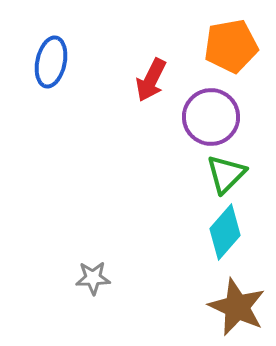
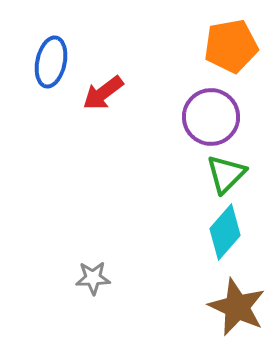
red arrow: moved 48 px left, 13 px down; rotated 27 degrees clockwise
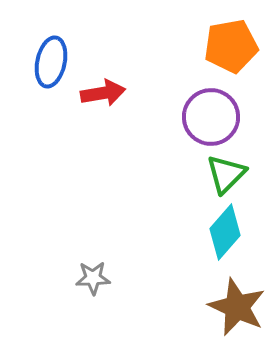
red arrow: rotated 153 degrees counterclockwise
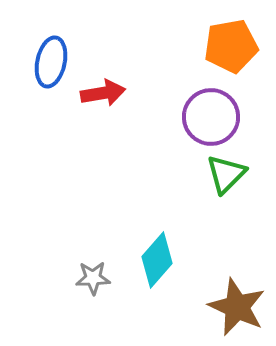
cyan diamond: moved 68 px left, 28 px down
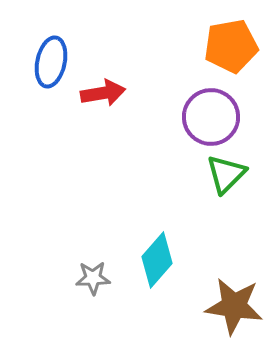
brown star: moved 3 px left, 1 px up; rotated 16 degrees counterclockwise
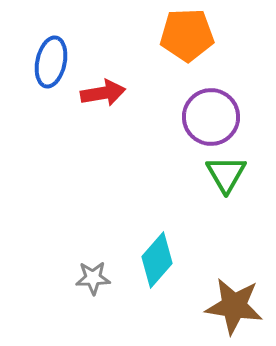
orange pentagon: moved 44 px left, 11 px up; rotated 8 degrees clockwise
green triangle: rotated 15 degrees counterclockwise
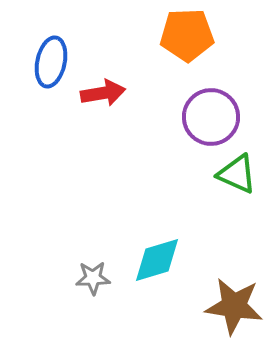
green triangle: moved 11 px right; rotated 36 degrees counterclockwise
cyan diamond: rotated 32 degrees clockwise
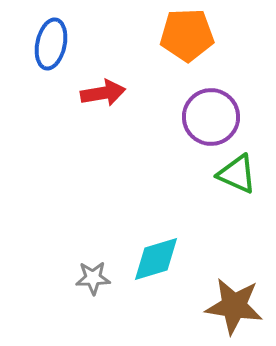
blue ellipse: moved 18 px up
cyan diamond: moved 1 px left, 1 px up
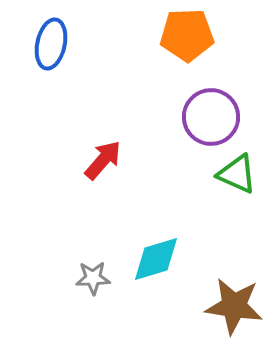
red arrow: moved 67 px down; rotated 39 degrees counterclockwise
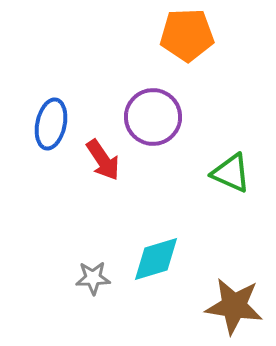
blue ellipse: moved 80 px down
purple circle: moved 58 px left
red arrow: rotated 105 degrees clockwise
green triangle: moved 6 px left, 1 px up
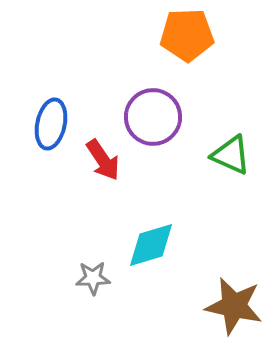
green triangle: moved 18 px up
cyan diamond: moved 5 px left, 14 px up
brown star: rotated 4 degrees clockwise
